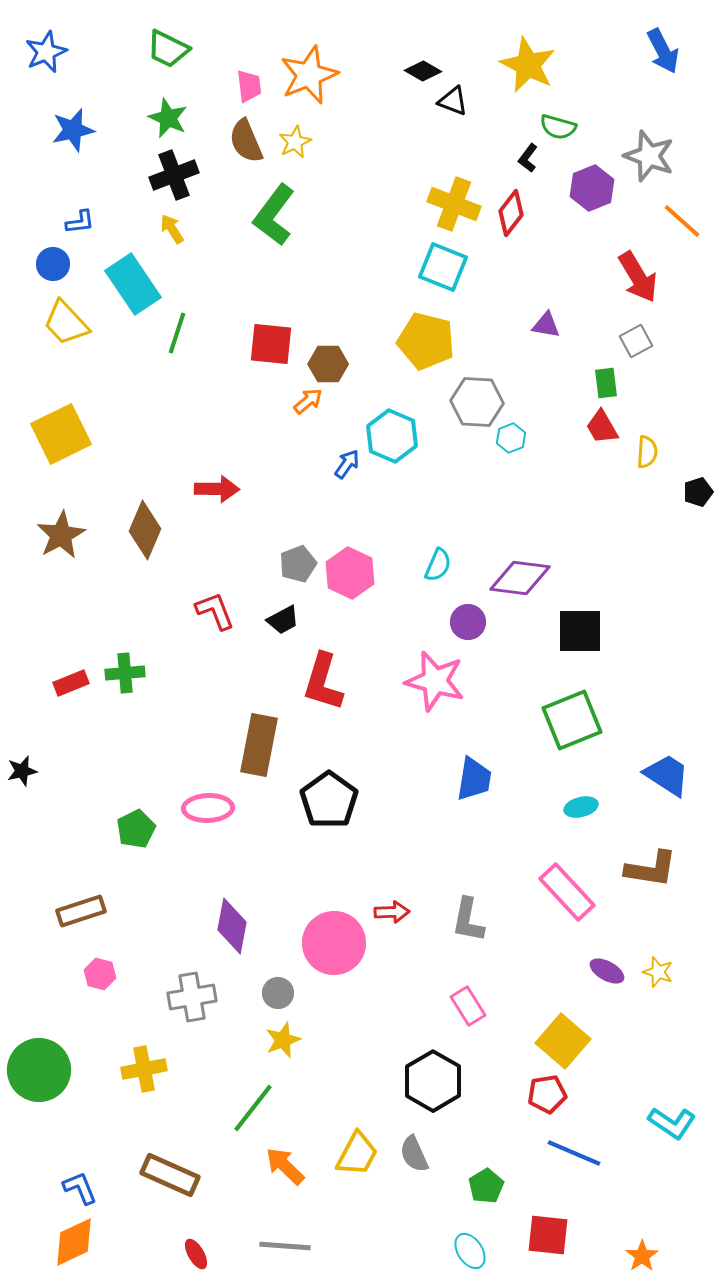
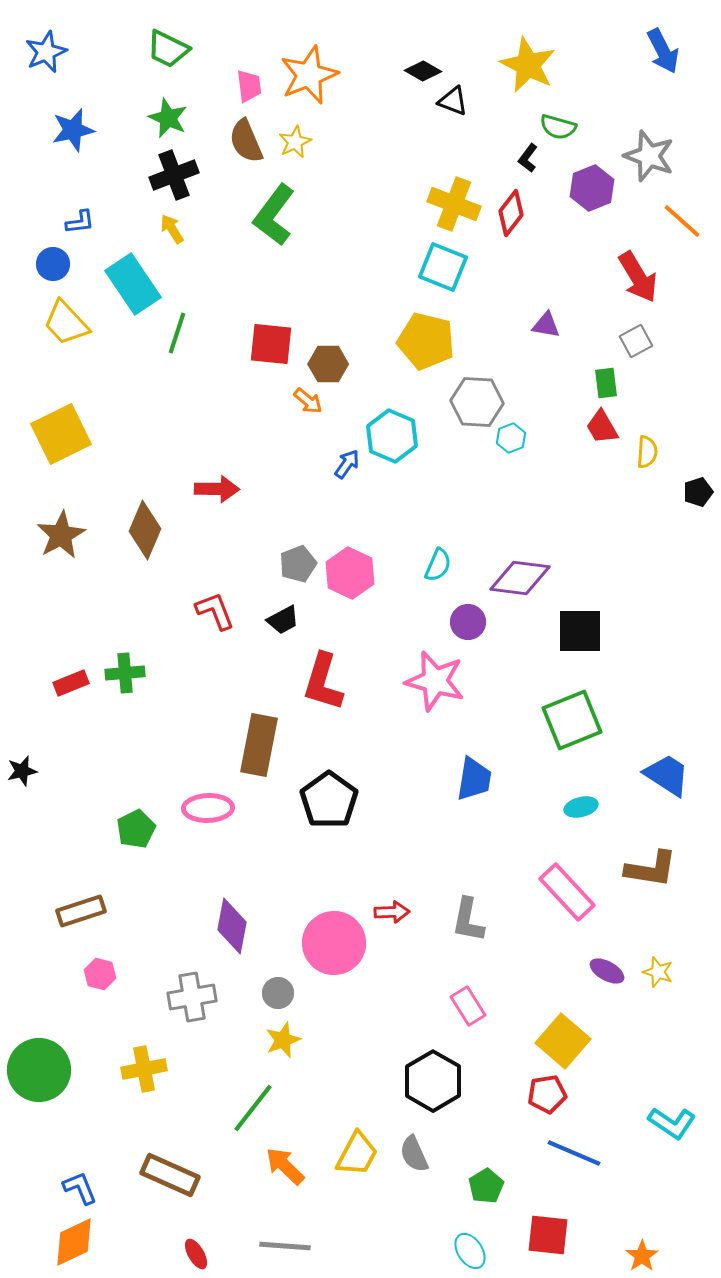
orange arrow at (308, 401): rotated 80 degrees clockwise
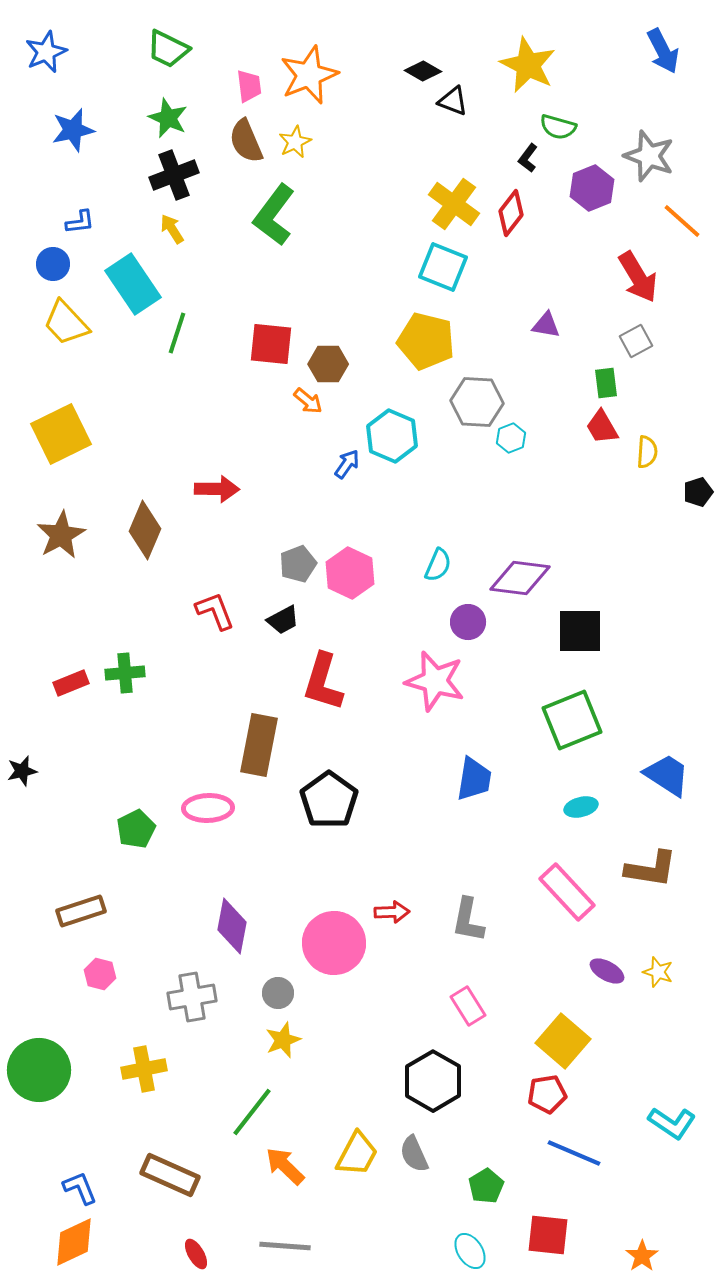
yellow cross at (454, 204): rotated 15 degrees clockwise
green line at (253, 1108): moved 1 px left, 4 px down
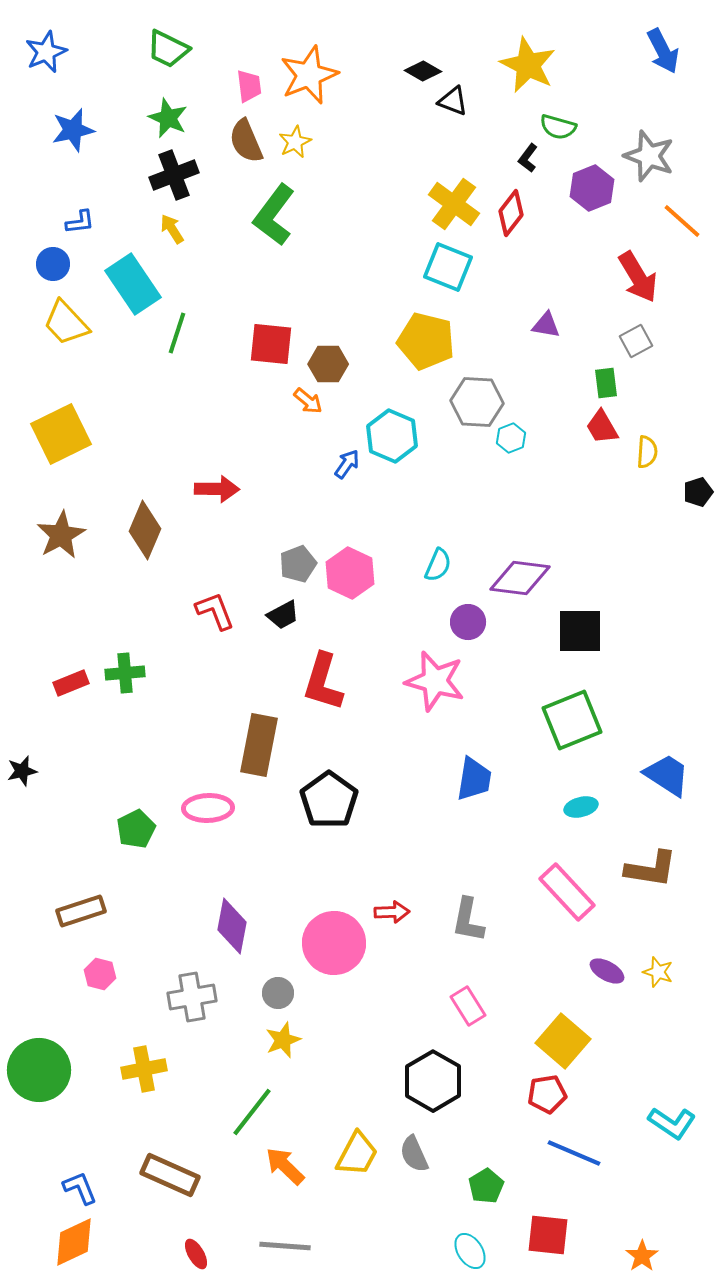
cyan square at (443, 267): moved 5 px right
black trapezoid at (283, 620): moved 5 px up
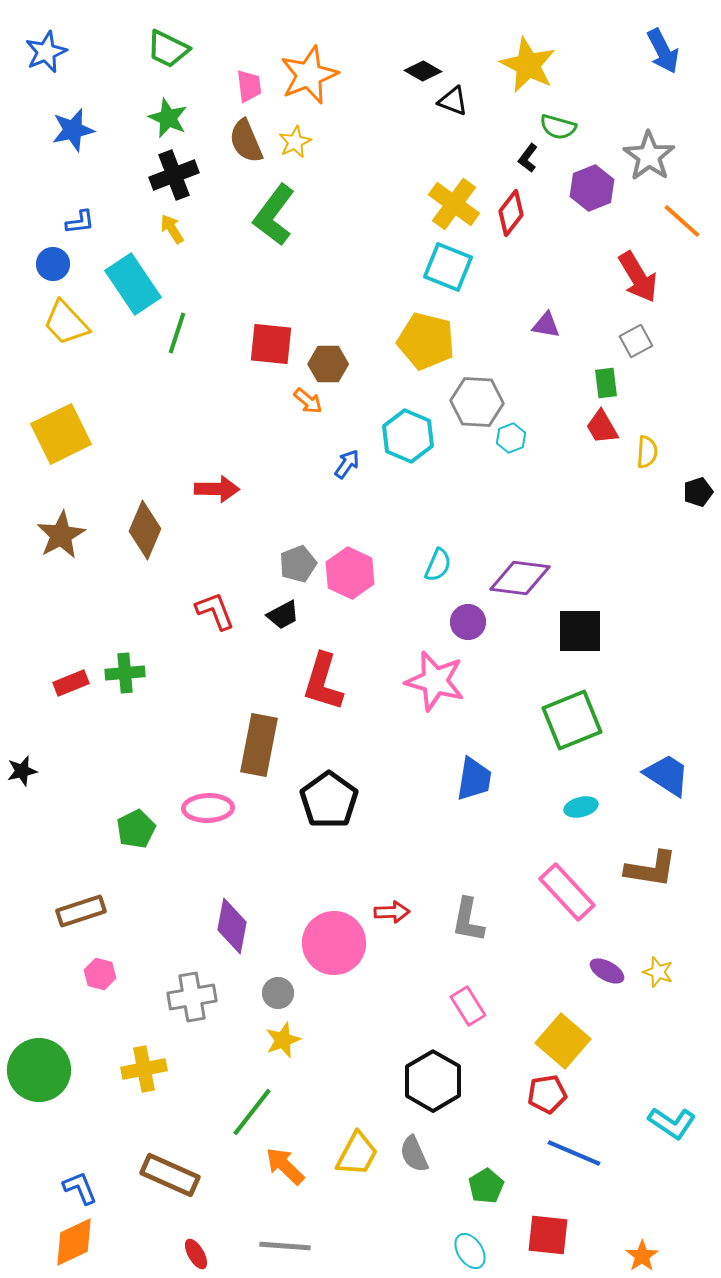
gray star at (649, 156): rotated 15 degrees clockwise
cyan hexagon at (392, 436): moved 16 px right
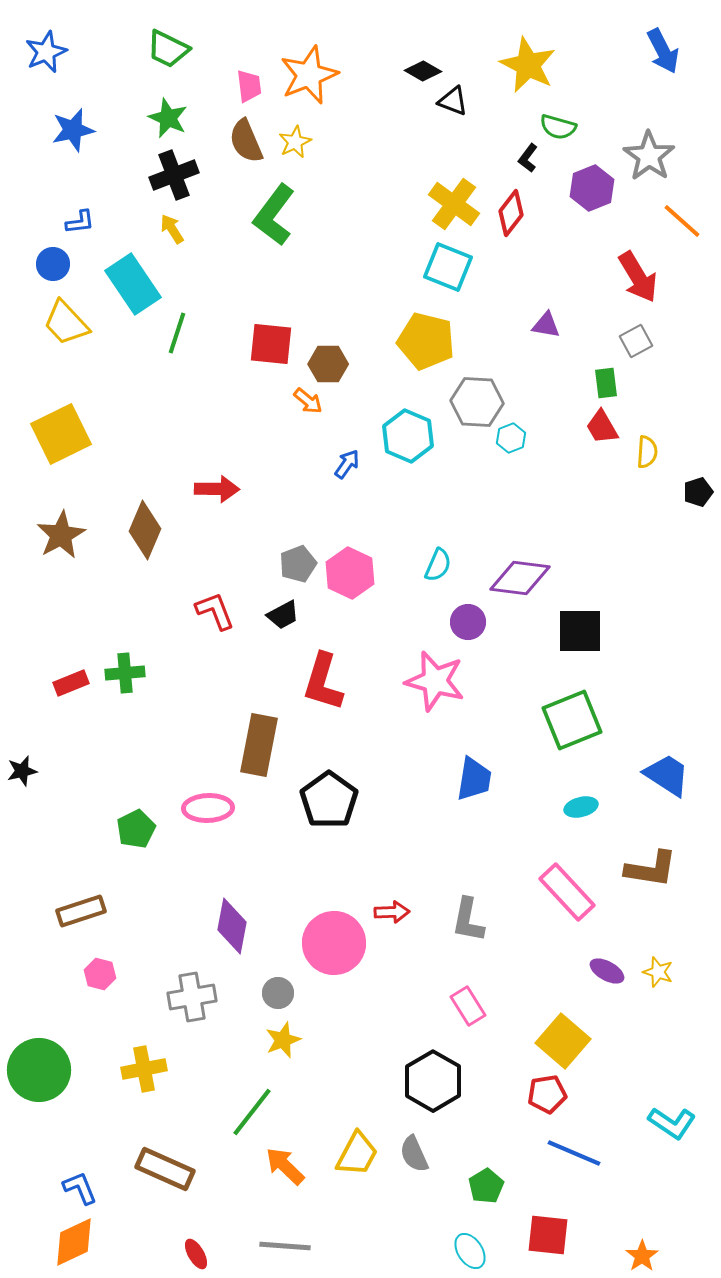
brown rectangle at (170, 1175): moved 5 px left, 6 px up
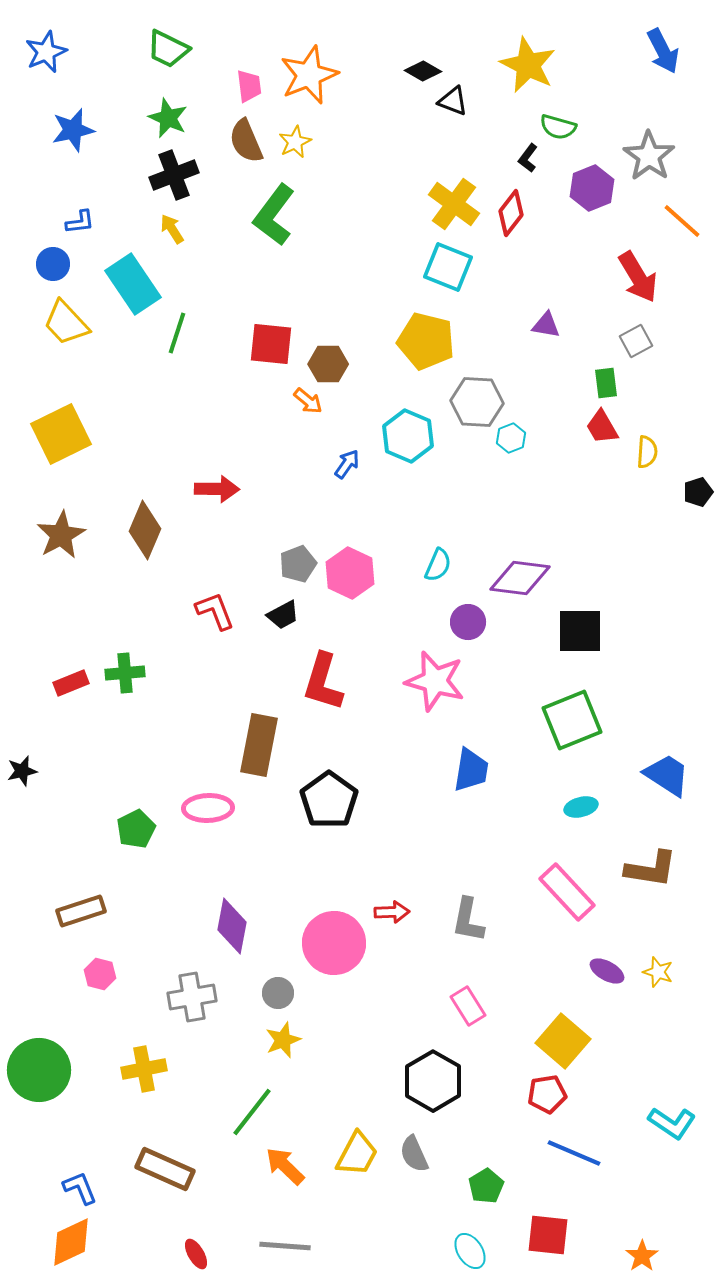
blue trapezoid at (474, 779): moved 3 px left, 9 px up
orange diamond at (74, 1242): moved 3 px left
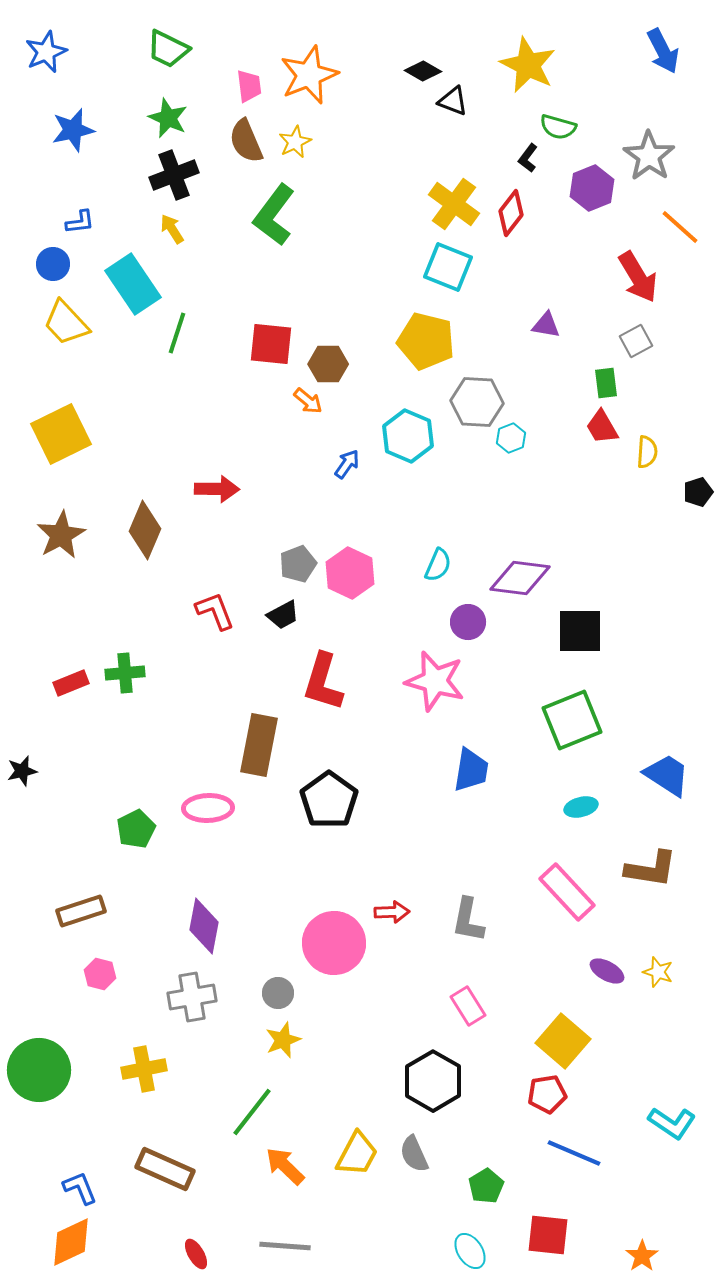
orange line at (682, 221): moved 2 px left, 6 px down
purple diamond at (232, 926): moved 28 px left
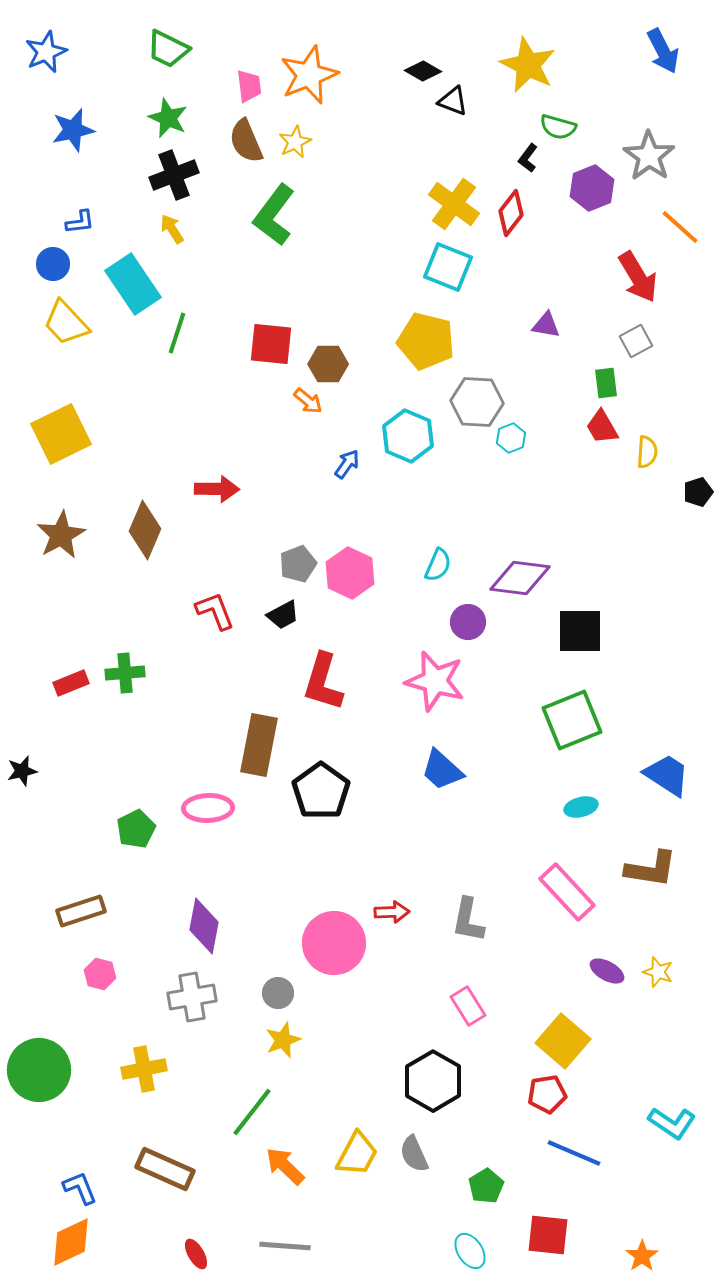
blue trapezoid at (471, 770): moved 29 px left; rotated 123 degrees clockwise
black pentagon at (329, 800): moved 8 px left, 9 px up
